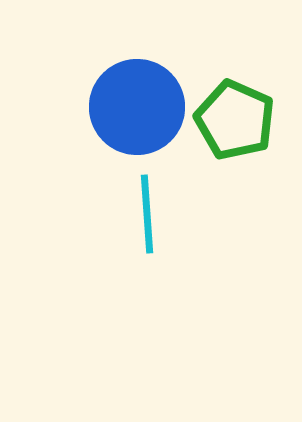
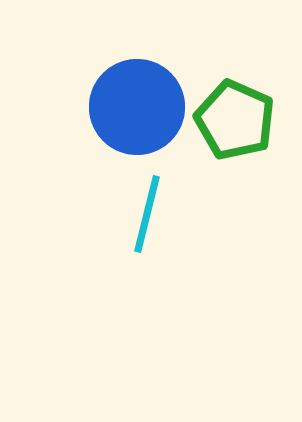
cyan line: rotated 18 degrees clockwise
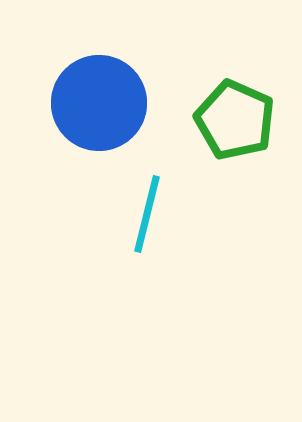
blue circle: moved 38 px left, 4 px up
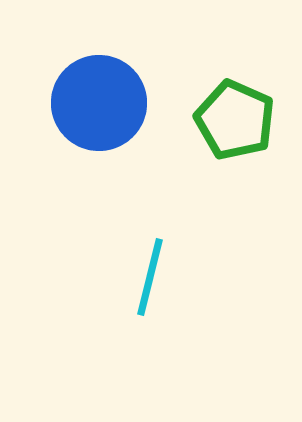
cyan line: moved 3 px right, 63 px down
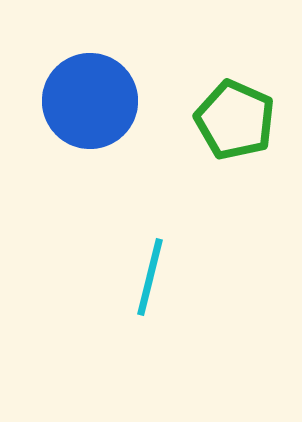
blue circle: moved 9 px left, 2 px up
